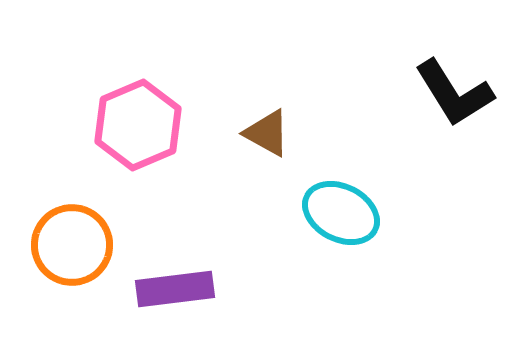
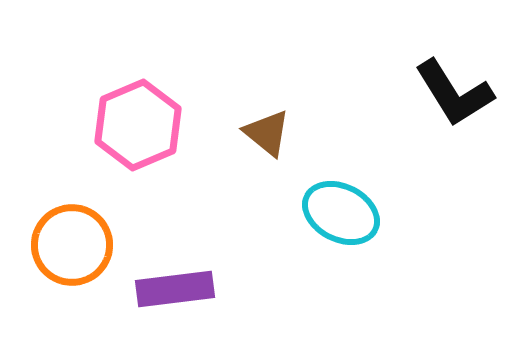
brown triangle: rotated 10 degrees clockwise
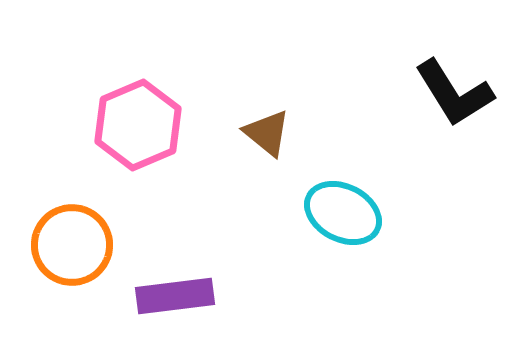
cyan ellipse: moved 2 px right
purple rectangle: moved 7 px down
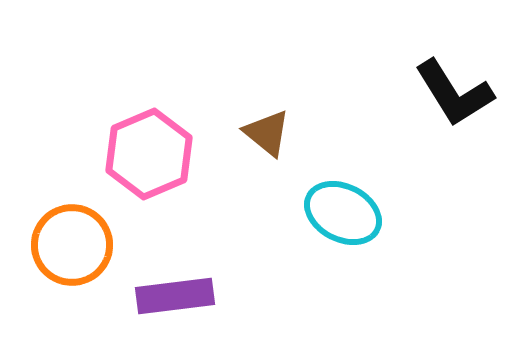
pink hexagon: moved 11 px right, 29 px down
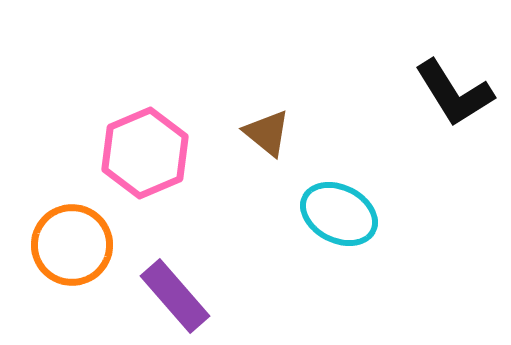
pink hexagon: moved 4 px left, 1 px up
cyan ellipse: moved 4 px left, 1 px down
purple rectangle: rotated 56 degrees clockwise
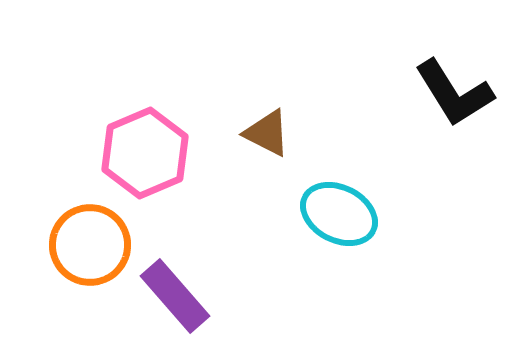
brown triangle: rotated 12 degrees counterclockwise
orange circle: moved 18 px right
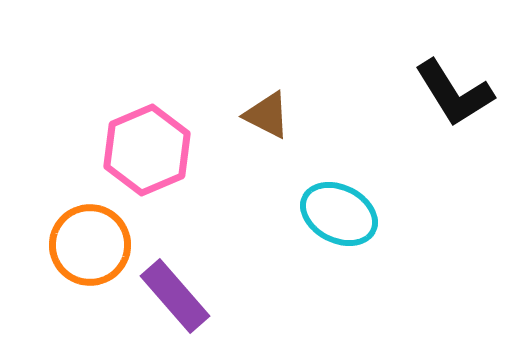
brown triangle: moved 18 px up
pink hexagon: moved 2 px right, 3 px up
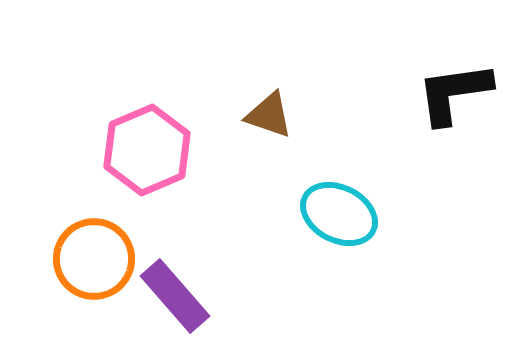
black L-shape: rotated 114 degrees clockwise
brown triangle: moved 2 px right; rotated 8 degrees counterclockwise
orange circle: moved 4 px right, 14 px down
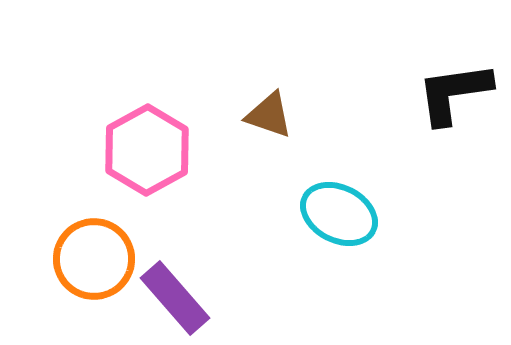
pink hexagon: rotated 6 degrees counterclockwise
purple rectangle: moved 2 px down
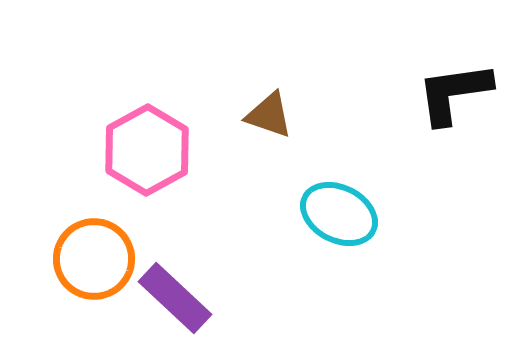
purple rectangle: rotated 6 degrees counterclockwise
